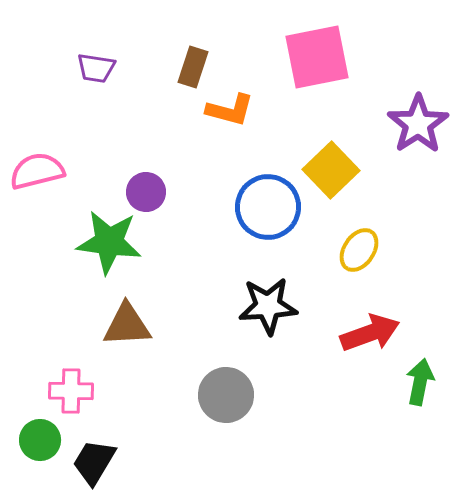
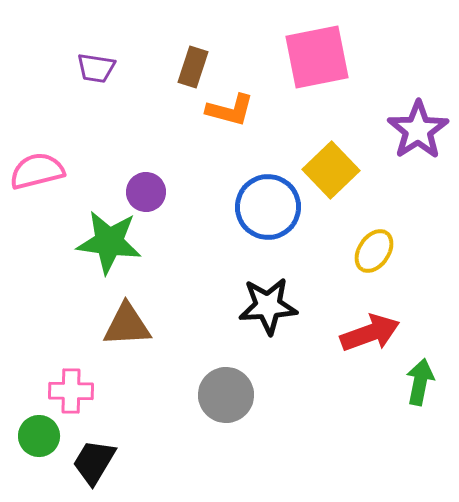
purple star: moved 6 px down
yellow ellipse: moved 15 px right, 1 px down
green circle: moved 1 px left, 4 px up
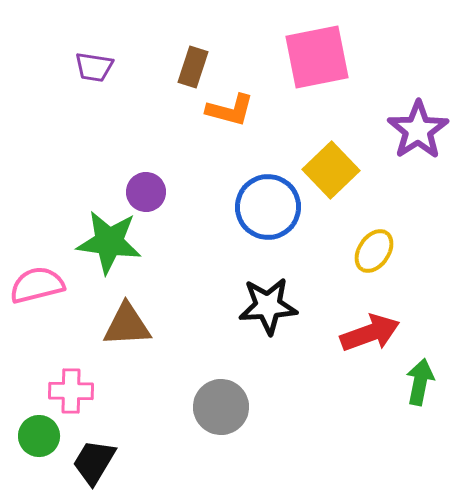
purple trapezoid: moved 2 px left, 1 px up
pink semicircle: moved 114 px down
gray circle: moved 5 px left, 12 px down
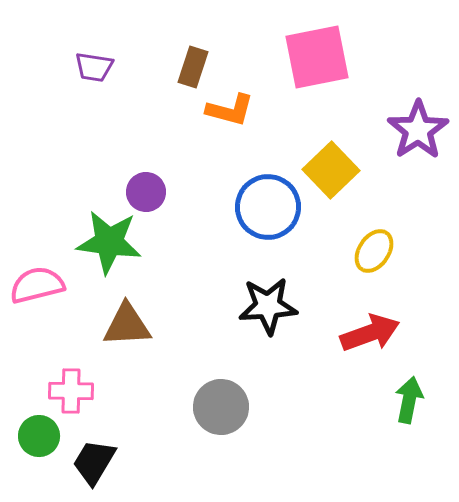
green arrow: moved 11 px left, 18 px down
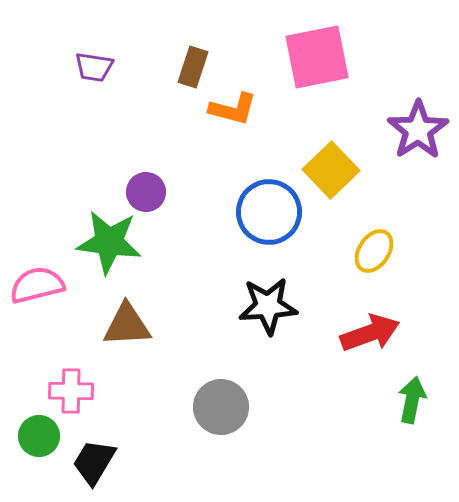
orange L-shape: moved 3 px right, 1 px up
blue circle: moved 1 px right, 5 px down
green arrow: moved 3 px right
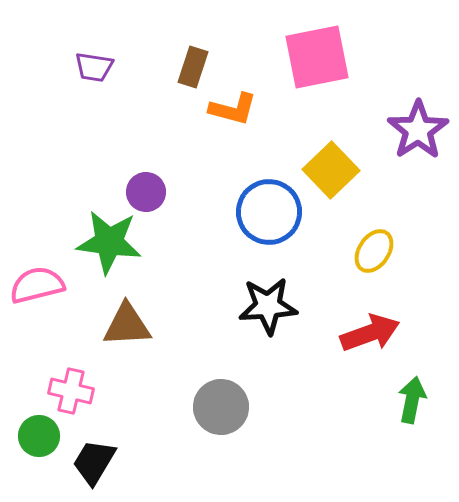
pink cross: rotated 12 degrees clockwise
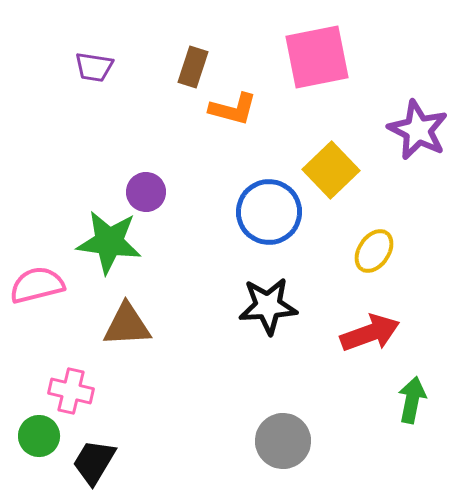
purple star: rotated 12 degrees counterclockwise
gray circle: moved 62 px right, 34 px down
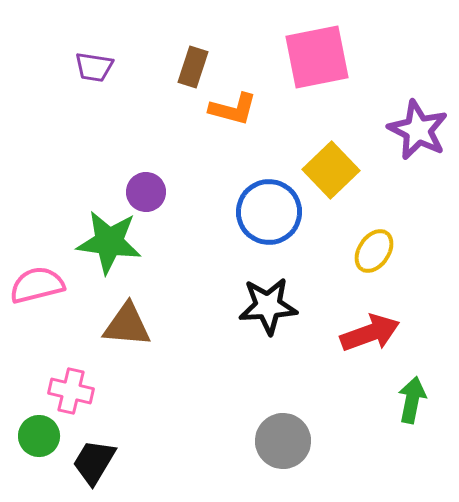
brown triangle: rotated 8 degrees clockwise
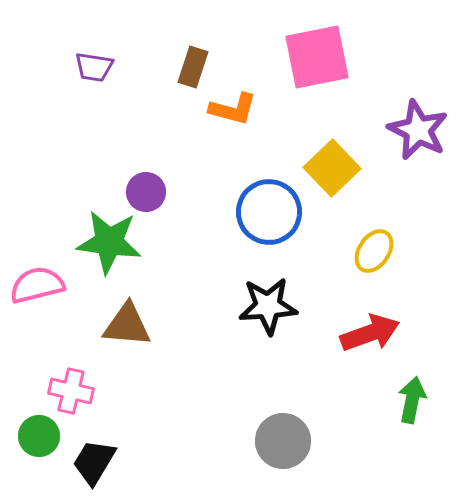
yellow square: moved 1 px right, 2 px up
